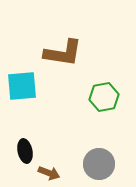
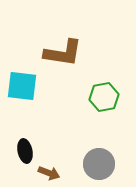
cyan square: rotated 12 degrees clockwise
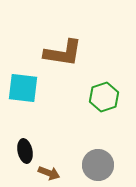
cyan square: moved 1 px right, 2 px down
green hexagon: rotated 8 degrees counterclockwise
gray circle: moved 1 px left, 1 px down
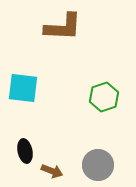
brown L-shape: moved 26 px up; rotated 6 degrees counterclockwise
brown arrow: moved 3 px right, 2 px up
